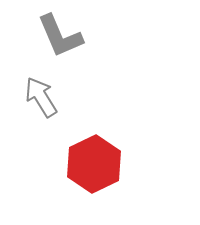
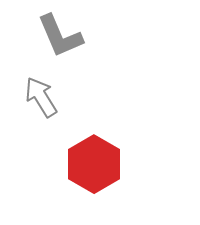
red hexagon: rotated 4 degrees counterclockwise
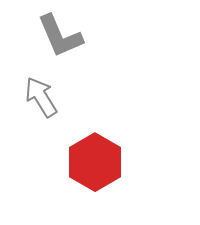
red hexagon: moved 1 px right, 2 px up
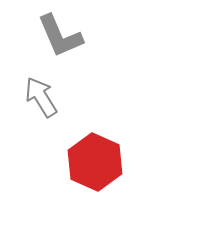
red hexagon: rotated 6 degrees counterclockwise
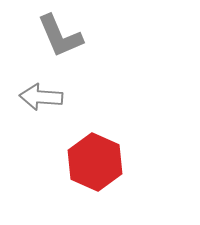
gray arrow: rotated 54 degrees counterclockwise
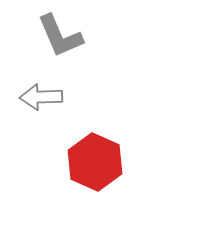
gray arrow: rotated 6 degrees counterclockwise
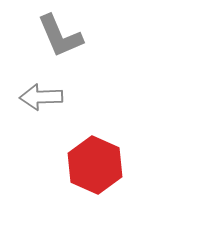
red hexagon: moved 3 px down
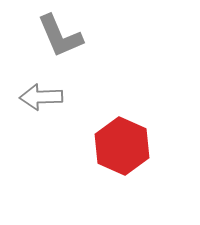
red hexagon: moved 27 px right, 19 px up
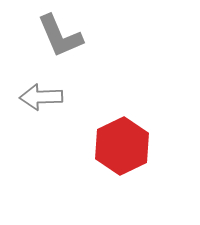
red hexagon: rotated 10 degrees clockwise
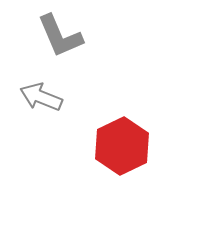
gray arrow: rotated 24 degrees clockwise
